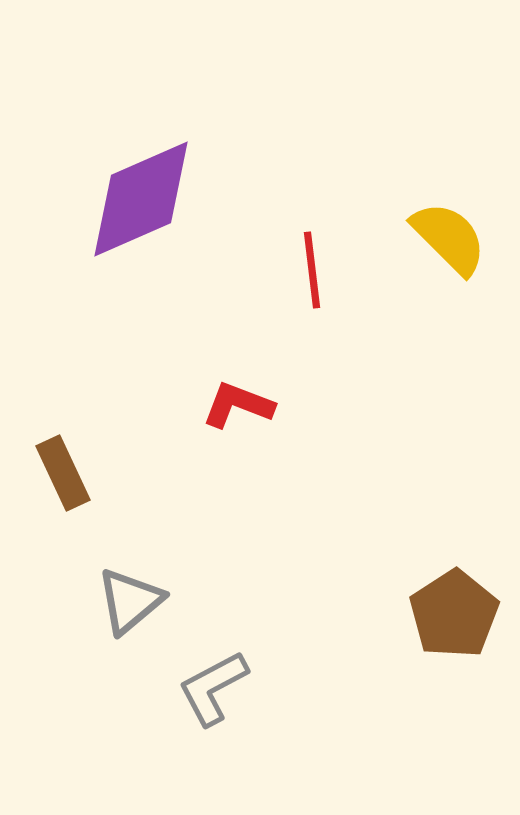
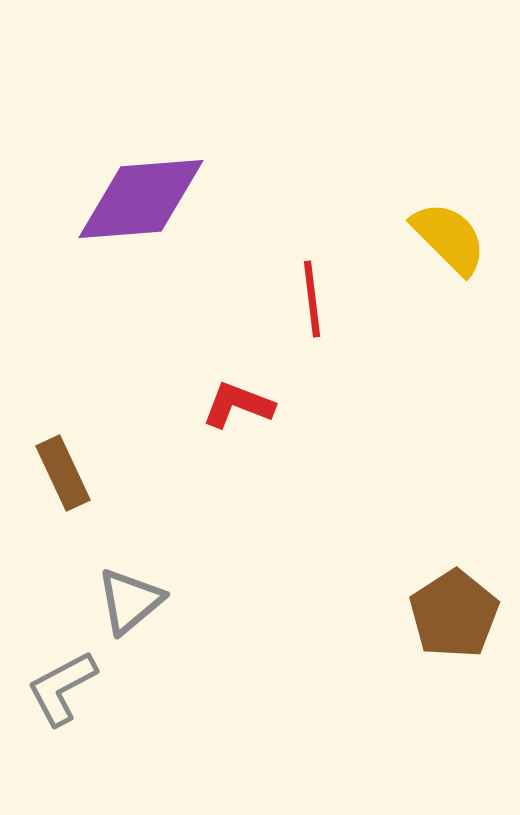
purple diamond: rotated 19 degrees clockwise
red line: moved 29 px down
gray L-shape: moved 151 px left
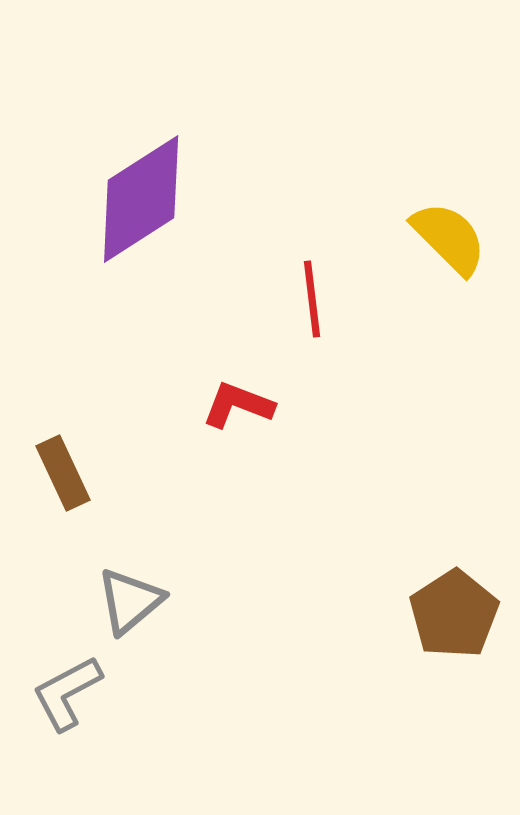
purple diamond: rotated 28 degrees counterclockwise
gray L-shape: moved 5 px right, 5 px down
